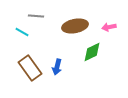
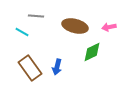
brown ellipse: rotated 25 degrees clockwise
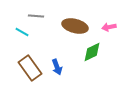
blue arrow: rotated 35 degrees counterclockwise
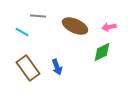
gray line: moved 2 px right
brown ellipse: rotated 10 degrees clockwise
green diamond: moved 10 px right
brown rectangle: moved 2 px left
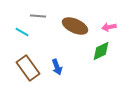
green diamond: moved 1 px left, 1 px up
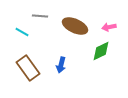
gray line: moved 2 px right
blue arrow: moved 4 px right, 2 px up; rotated 35 degrees clockwise
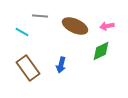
pink arrow: moved 2 px left, 1 px up
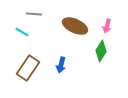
gray line: moved 6 px left, 2 px up
pink arrow: rotated 64 degrees counterclockwise
green diamond: rotated 30 degrees counterclockwise
brown rectangle: rotated 70 degrees clockwise
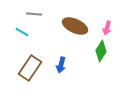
pink arrow: moved 2 px down
brown rectangle: moved 2 px right
